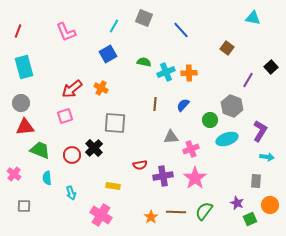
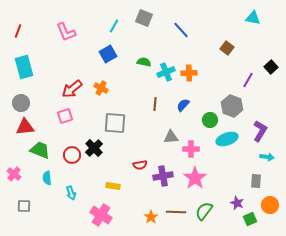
pink cross at (191, 149): rotated 21 degrees clockwise
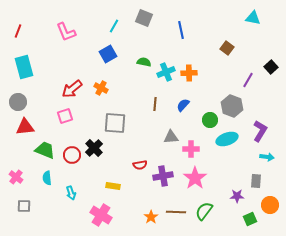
blue line at (181, 30): rotated 30 degrees clockwise
gray circle at (21, 103): moved 3 px left, 1 px up
green trapezoid at (40, 150): moved 5 px right
pink cross at (14, 174): moved 2 px right, 3 px down
purple star at (237, 203): moved 7 px up; rotated 24 degrees counterclockwise
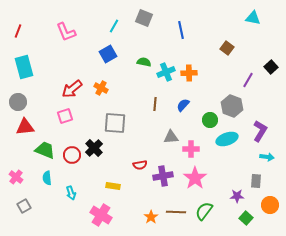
gray square at (24, 206): rotated 32 degrees counterclockwise
green square at (250, 219): moved 4 px left, 1 px up; rotated 24 degrees counterclockwise
